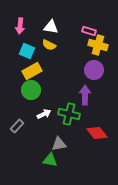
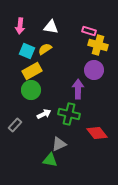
yellow semicircle: moved 4 px left, 4 px down; rotated 120 degrees clockwise
purple arrow: moved 7 px left, 6 px up
gray rectangle: moved 2 px left, 1 px up
gray triangle: rotated 14 degrees counterclockwise
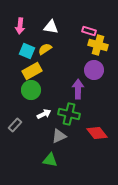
gray triangle: moved 8 px up
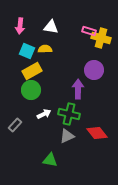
yellow cross: moved 3 px right, 7 px up
yellow semicircle: rotated 32 degrees clockwise
gray triangle: moved 8 px right
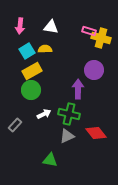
cyan square: rotated 35 degrees clockwise
red diamond: moved 1 px left
